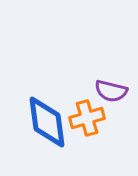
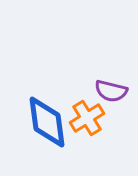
orange cross: rotated 16 degrees counterclockwise
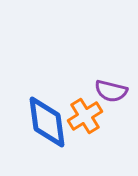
orange cross: moved 2 px left, 2 px up
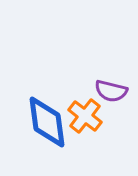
orange cross: rotated 20 degrees counterclockwise
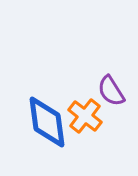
purple semicircle: rotated 44 degrees clockwise
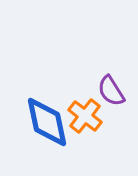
blue diamond: rotated 4 degrees counterclockwise
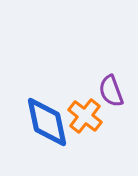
purple semicircle: rotated 12 degrees clockwise
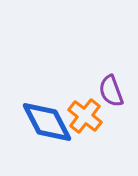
blue diamond: rotated 16 degrees counterclockwise
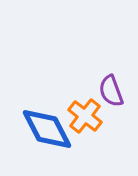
blue diamond: moved 7 px down
